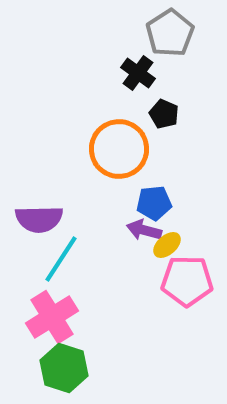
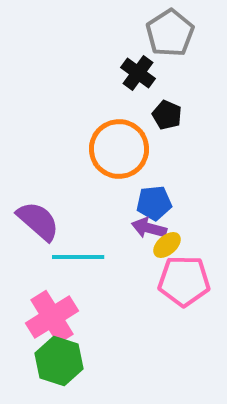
black pentagon: moved 3 px right, 1 px down
purple semicircle: moved 1 px left, 2 px down; rotated 138 degrees counterclockwise
purple arrow: moved 5 px right, 2 px up
cyan line: moved 17 px right, 2 px up; rotated 57 degrees clockwise
pink pentagon: moved 3 px left
green hexagon: moved 5 px left, 7 px up
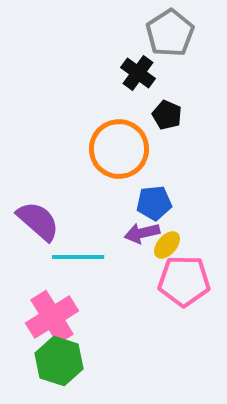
purple arrow: moved 7 px left, 5 px down; rotated 28 degrees counterclockwise
yellow ellipse: rotated 8 degrees counterclockwise
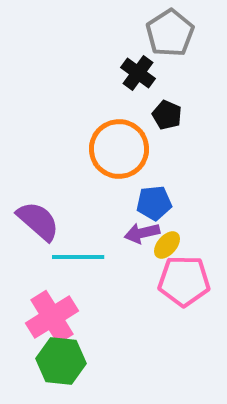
green hexagon: moved 2 px right; rotated 12 degrees counterclockwise
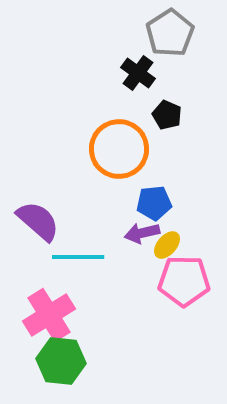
pink cross: moved 3 px left, 2 px up
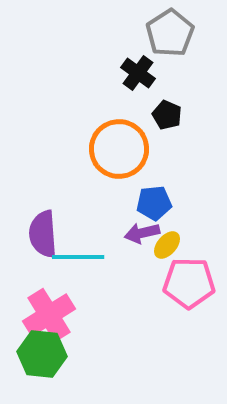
purple semicircle: moved 5 px right, 13 px down; rotated 135 degrees counterclockwise
pink pentagon: moved 5 px right, 2 px down
green hexagon: moved 19 px left, 7 px up
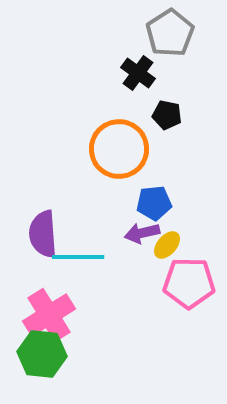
black pentagon: rotated 12 degrees counterclockwise
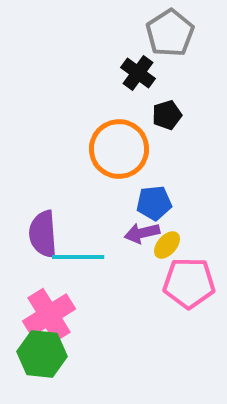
black pentagon: rotated 28 degrees counterclockwise
